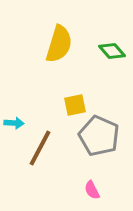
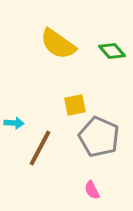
yellow semicircle: moved 1 px left; rotated 108 degrees clockwise
gray pentagon: moved 1 px down
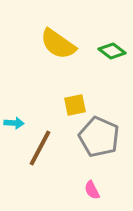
green diamond: rotated 12 degrees counterclockwise
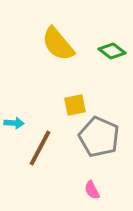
yellow semicircle: rotated 15 degrees clockwise
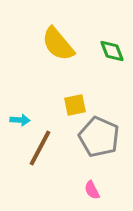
green diamond: rotated 32 degrees clockwise
cyan arrow: moved 6 px right, 3 px up
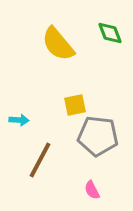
green diamond: moved 2 px left, 18 px up
cyan arrow: moved 1 px left
gray pentagon: moved 1 px left, 1 px up; rotated 18 degrees counterclockwise
brown line: moved 12 px down
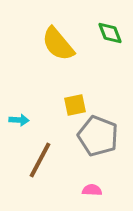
gray pentagon: rotated 15 degrees clockwise
pink semicircle: rotated 120 degrees clockwise
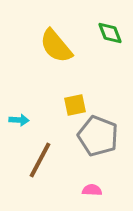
yellow semicircle: moved 2 px left, 2 px down
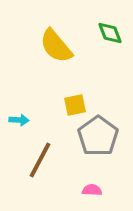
gray pentagon: rotated 15 degrees clockwise
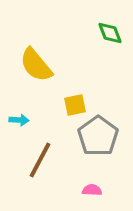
yellow semicircle: moved 20 px left, 19 px down
